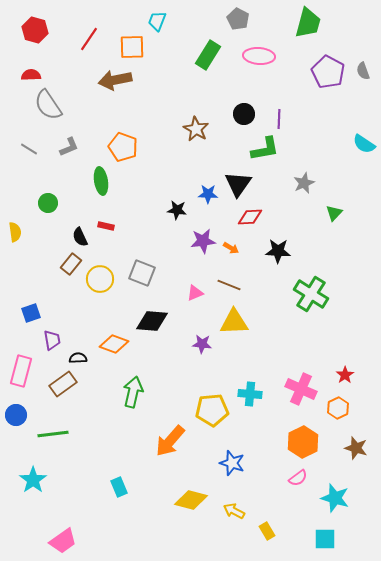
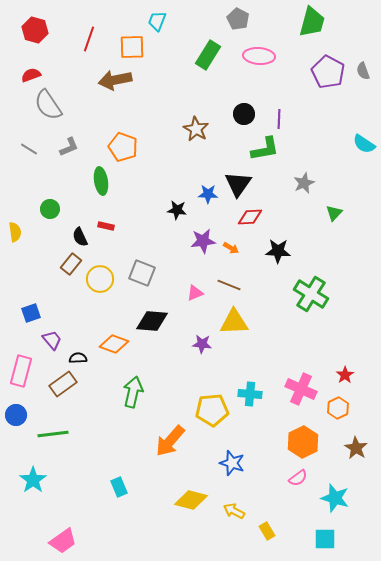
green trapezoid at (308, 23): moved 4 px right, 1 px up
red line at (89, 39): rotated 15 degrees counterclockwise
red semicircle at (31, 75): rotated 18 degrees counterclockwise
green circle at (48, 203): moved 2 px right, 6 px down
purple trapezoid at (52, 340): rotated 30 degrees counterclockwise
brown star at (356, 448): rotated 15 degrees clockwise
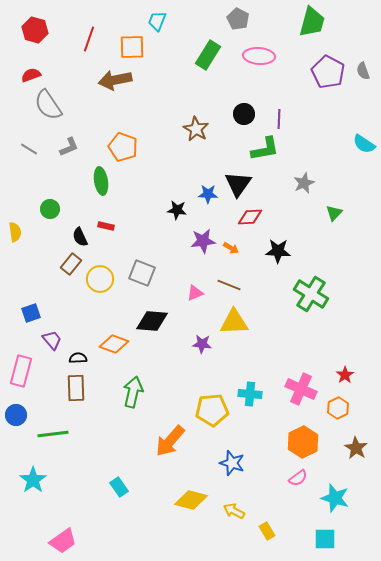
brown rectangle at (63, 384): moved 13 px right, 4 px down; rotated 56 degrees counterclockwise
cyan rectangle at (119, 487): rotated 12 degrees counterclockwise
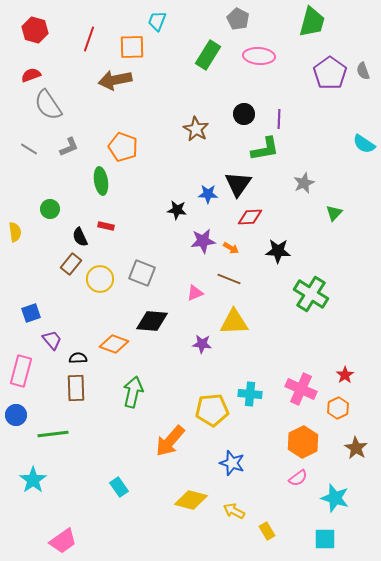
purple pentagon at (328, 72): moved 2 px right, 1 px down; rotated 8 degrees clockwise
brown line at (229, 285): moved 6 px up
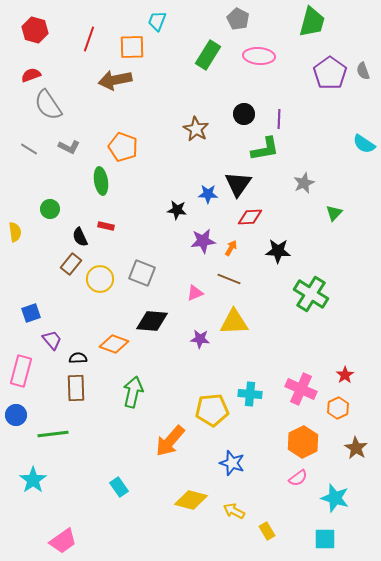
gray L-shape at (69, 147): rotated 50 degrees clockwise
orange arrow at (231, 248): rotated 91 degrees counterclockwise
purple star at (202, 344): moved 2 px left, 5 px up
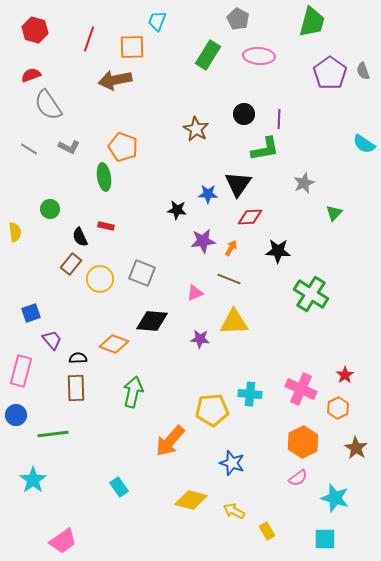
green ellipse at (101, 181): moved 3 px right, 4 px up
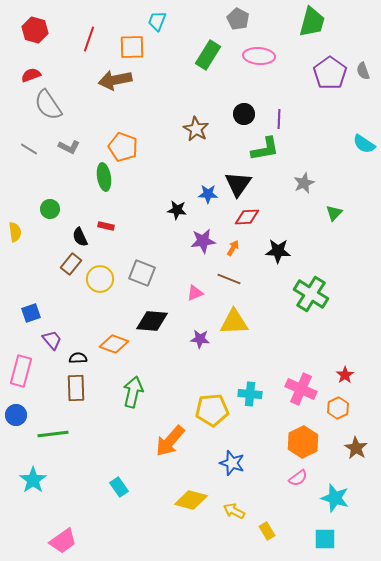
red diamond at (250, 217): moved 3 px left
orange arrow at (231, 248): moved 2 px right
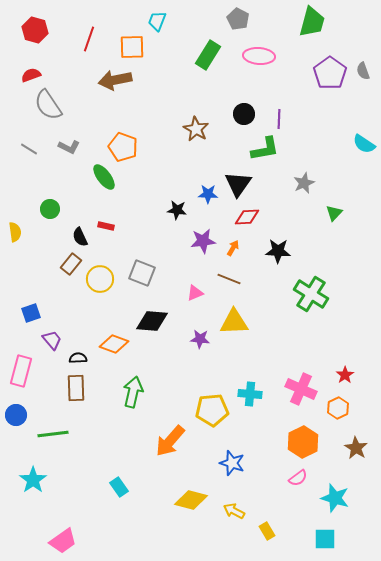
green ellipse at (104, 177): rotated 28 degrees counterclockwise
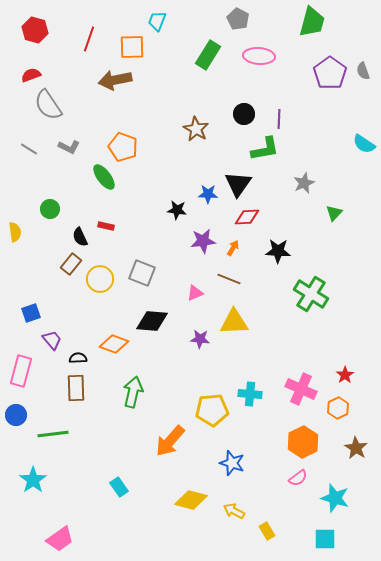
pink trapezoid at (63, 541): moved 3 px left, 2 px up
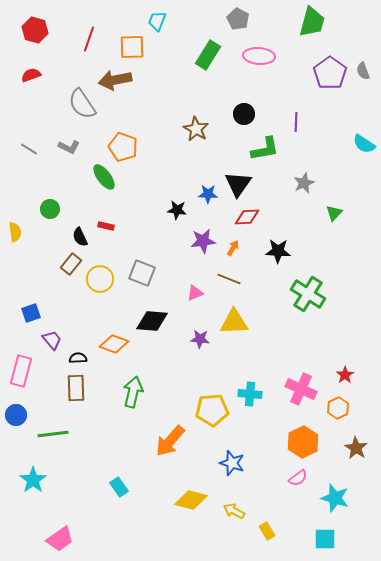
gray semicircle at (48, 105): moved 34 px right, 1 px up
purple line at (279, 119): moved 17 px right, 3 px down
green cross at (311, 294): moved 3 px left
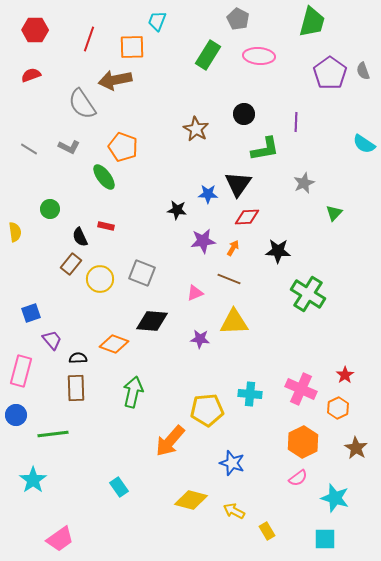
red hexagon at (35, 30): rotated 15 degrees counterclockwise
yellow pentagon at (212, 410): moved 5 px left
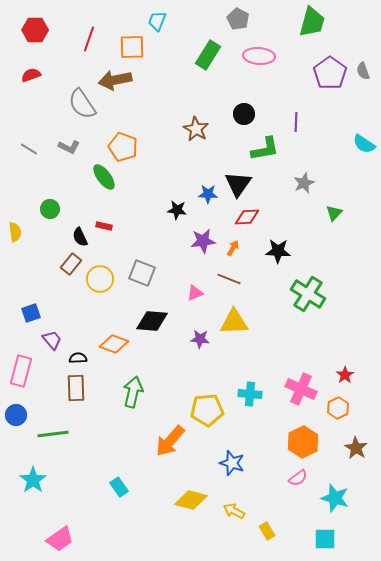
red rectangle at (106, 226): moved 2 px left
